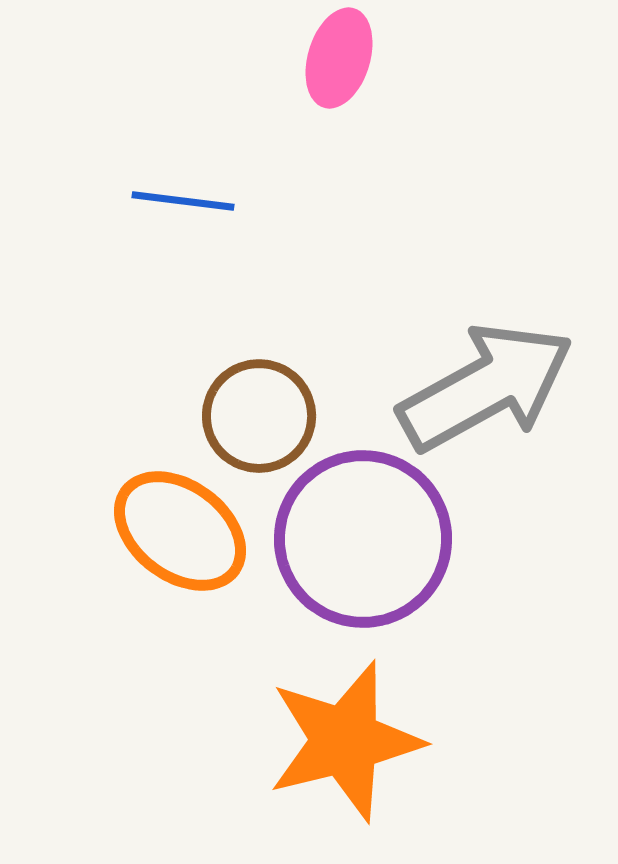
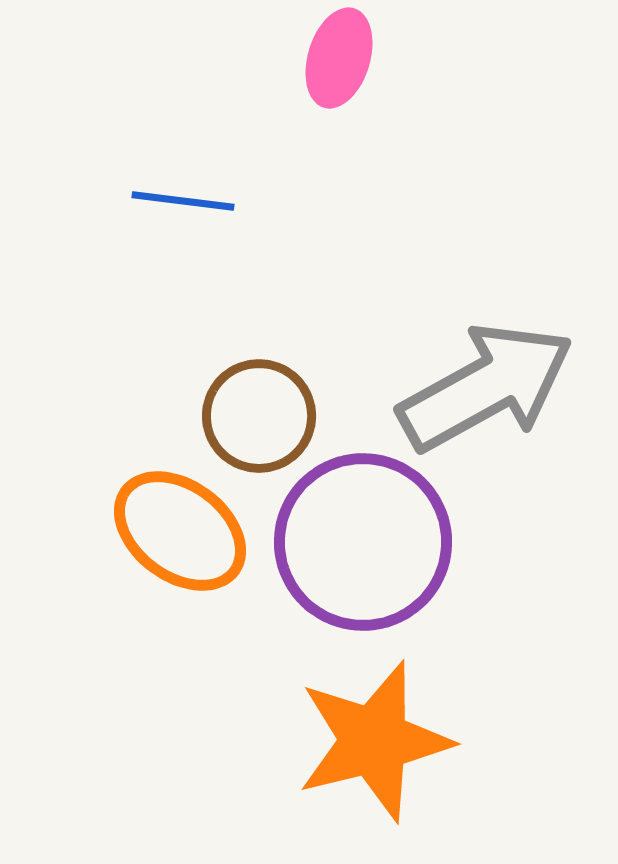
purple circle: moved 3 px down
orange star: moved 29 px right
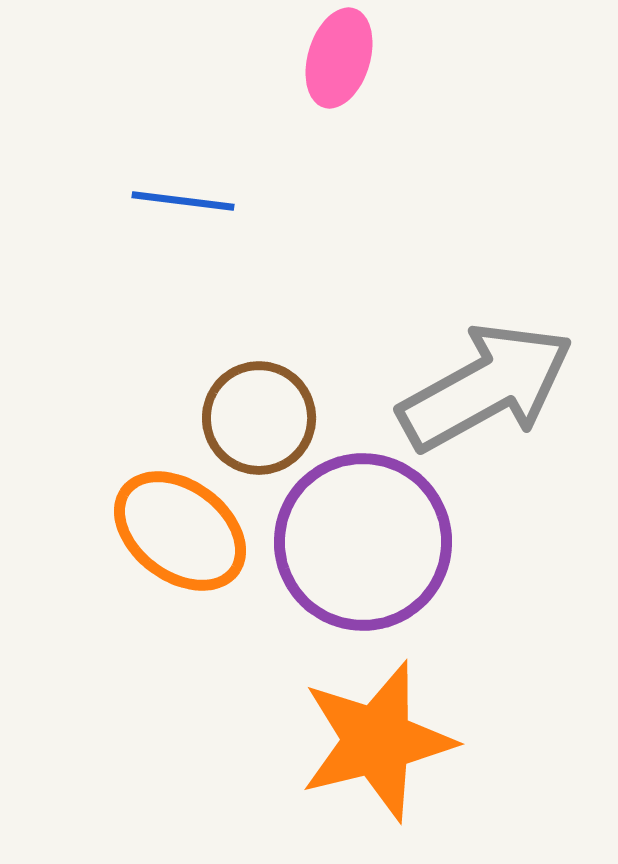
brown circle: moved 2 px down
orange star: moved 3 px right
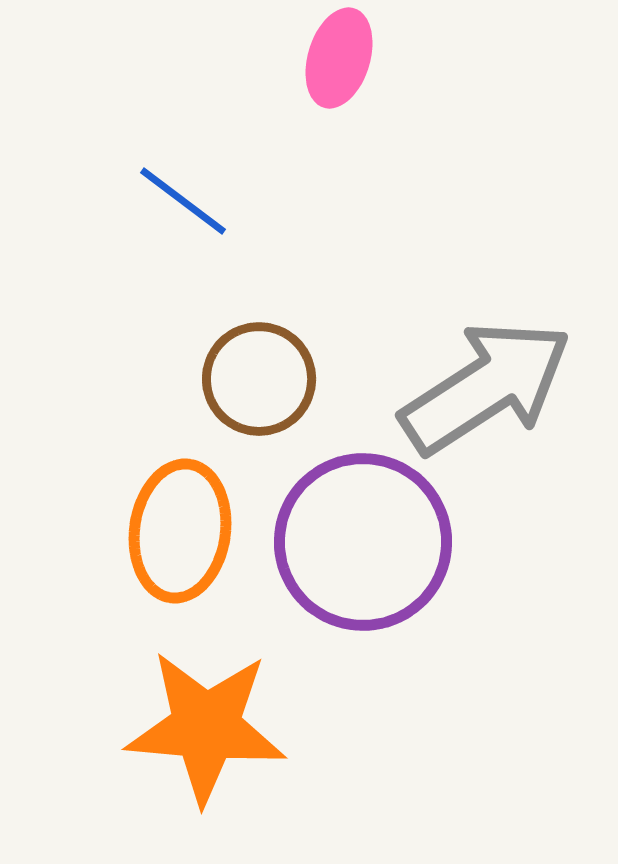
blue line: rotated 30 degrees clockwise
gray arrow: rotated 4 degrees counterclockwise
brown circle: moved 39 px up
orange ellipse: rotated 61 degrees clockwise
orange star: moved 171 px left, 14 px up; rotated 19 degrees clockwise
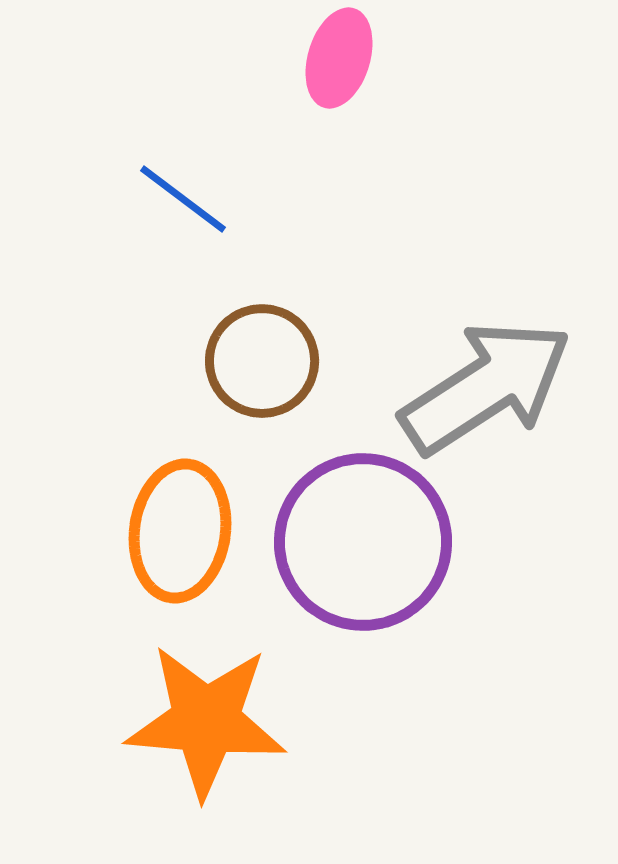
blue line: moved 2 px up
brown circle: moved 3 px right, 18 px up
orange star: moved 6 px up
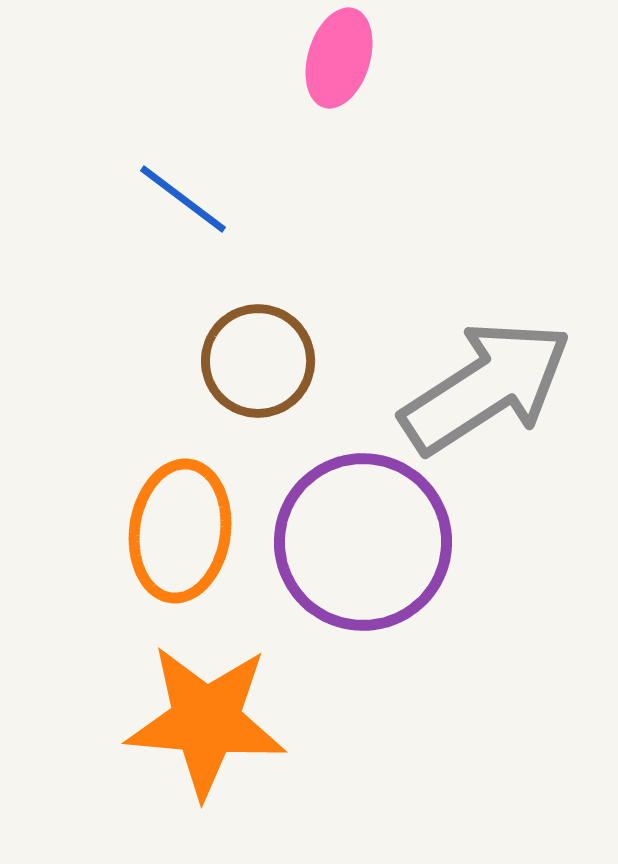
brown circle: moved 4 px left
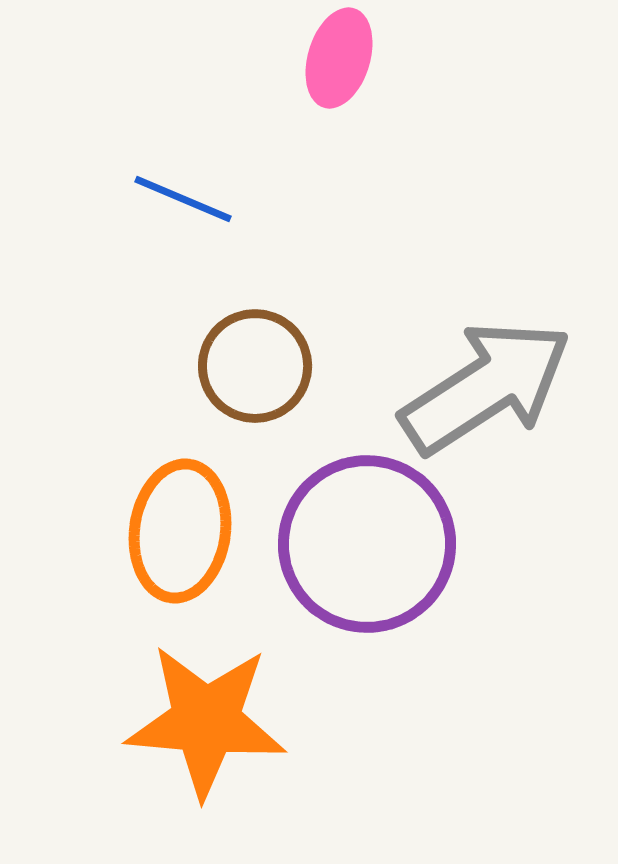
blue line: rotated 14 degrees counterclockwise
brown circle: moved 3 px left, 5 px down
purple circle: moved 4 px right, 2 px down
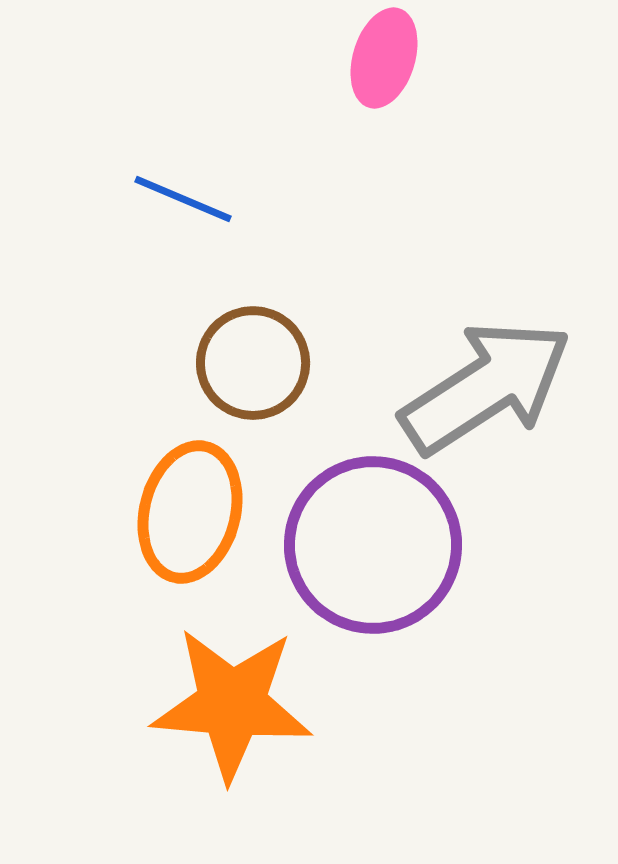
pink ellipse: moved 45 px right
brown circle: moved 2 px left, 3 px up
orange ellipse: moved 10 px right, 19 px up; rotated 6 degrees clockwise
purple circle: moved 6 px right, 1 px down
orange star: moved 26 px right, 17 px up
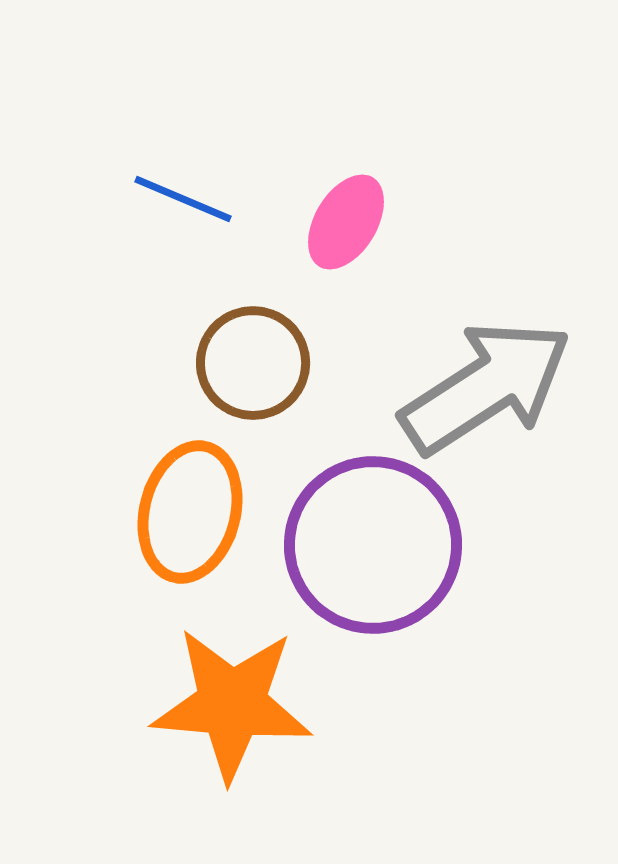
pink ellipse: moved 38 px left, 164 px down; rotated 14 degrees clockwise
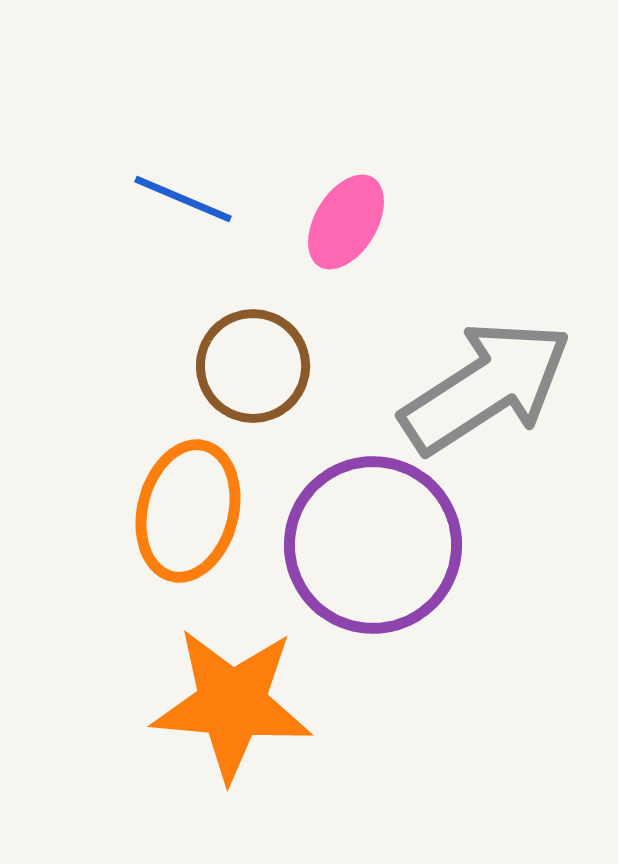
brown circle: moved 3 px down
orange ellipse: moved 2 px left, 1 px up
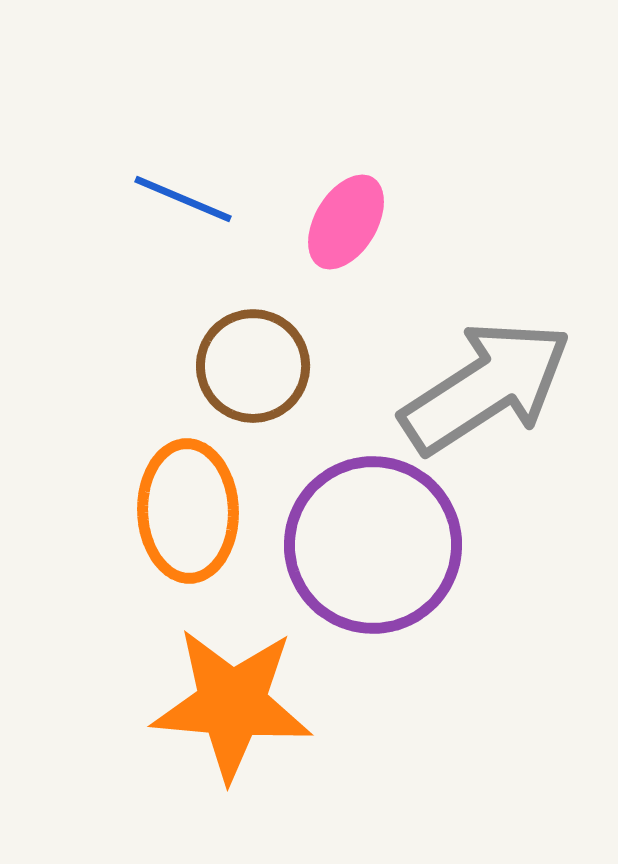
orange ellipse: rotated 16 degrees counterclockwise
